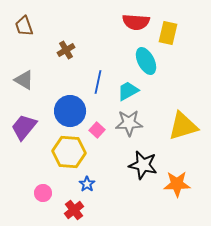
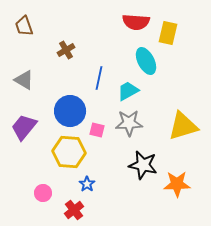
blue line: moved 1 px right, 4 px up
pink square: rotated 28 degrees counterclockwise
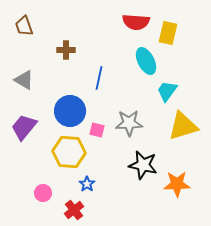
brown cross: rotated 30 degrees clockwise
cyan trapezoid: moved 39 px right; rotated 25 degrees counterclockwise
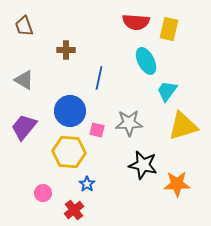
yellow rectangle: moved 1 px right, 4 px up
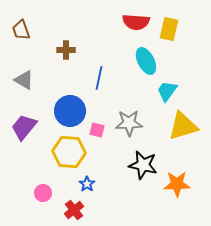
brown trapezoid: moved 3 px left, 4 px down
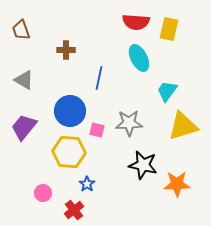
cyan ellipse: moved 7 px left, 3 px up
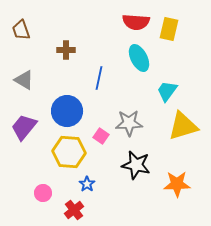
blue circle: moved 3 px left
pink square: moved 4 px right, 6 px down; rotated 21 degrees clockwise
black star: moved 7 px left
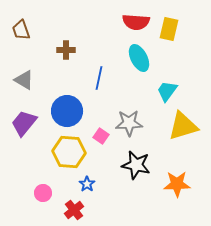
purple trapezoid: moved 4 px up
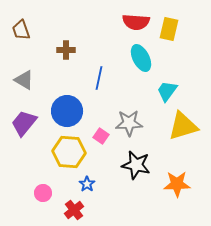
cyan ellipse: moved 2 px right
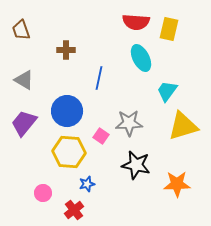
blue star: rotated 21 degrees clockwise
